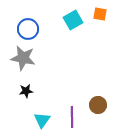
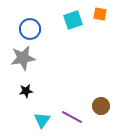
cyan square: rotated 12 degrees clockwise
blue circle: moved 2 px right
gray star: rotated 20 degrees counterclockwise
brown circle: moved 3 px right, 1 px down
purple line: rotated 60 degrees counterclockwise
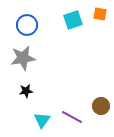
blue circle: moved 3 px left, 4 px up
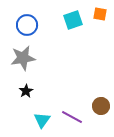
black star: rotated 24 degrees counterclockwise
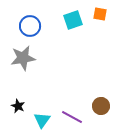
blue circle: moved 3 px right, 1 px down
black star: moved 8 px left, 15 px down; rotated 16 degrees counterclockwise
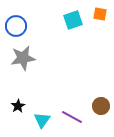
blue circle: moved 14 px left
black star: rotated 16 degrees clockwise
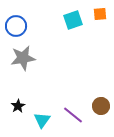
orange square: rotated 16 degrees counterclockwise
purple line: moved 1 px right, 2 px up; rotated 10 degrees clockwise
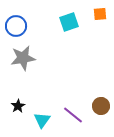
cyan square: moved 4 px left, 2 px down
